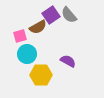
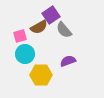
gray semicircle: moved 5 px left, 15 px down
brown semicircle: moved 1 px right
cyan circle: moved 2 px left
purple semicircle: rotated 49 degrees counterclockwise
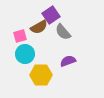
gray semicircle: moved 1 px left, 2 px down
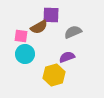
purple square: rotated 36 degrees clockwise
gray semicircle: moved 10 px right; rotated 108 degrees clockwise
pink square: moved 1 px right; rotated 24 degrees clockwise
purple semicircle: moved 1 px left, 4 px up
yellow hexagon: moved 13 px right; rotated 15 degrees counterclockwise
